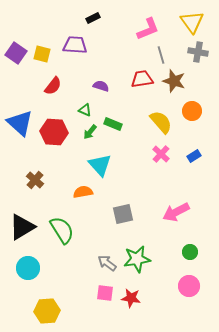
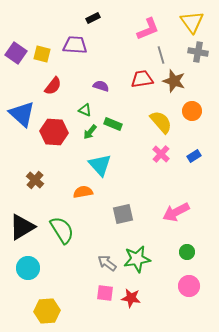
blue triangle: moved 2 px right, 9 px up
green circle: moved 3 px left
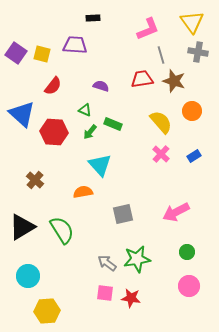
black rectangle: rotated 24 degrees clockwise
cyan circle: moved 8 px down
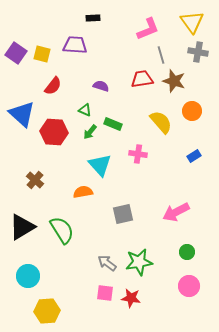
pink cross: moved 23 px left; rotated 36 degrees counterclockwise
green star: moved 2 px right, 3 px down
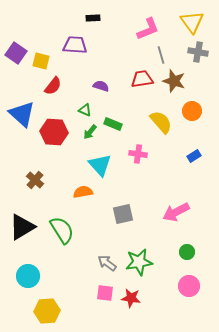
yellow square: moved 1 px left, 7 px down
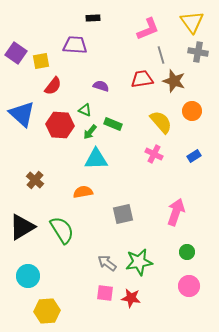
yellow square: rotated 24 degrees counterclockwise
red hexagon: moved 6 px right, 7 px up
pink cross: moved 16 px right; rotated 18 degrees clockwise
cyan triangle: moved 4 px left, 6 px up; rotated 50 degrees counterclockwise
pink arrow: rotated 136 degrees clockwise
